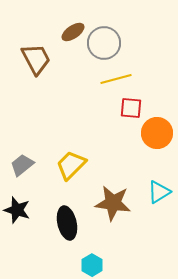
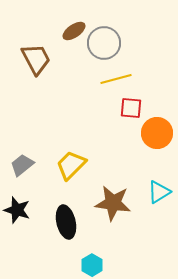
brown ellipse: moved 1 px right, 1 px up
black ellipse: moved 1 px left, 1 px up
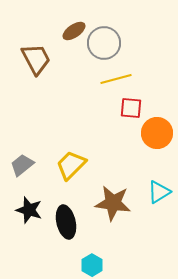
black star: moved 12 px right
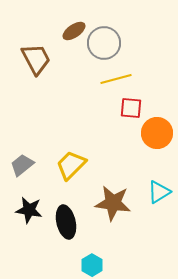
black star: rotated 8 degrees counterclockwise
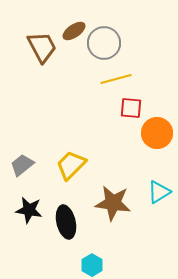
brown trapezoid: moved 6 px right, 12 px up
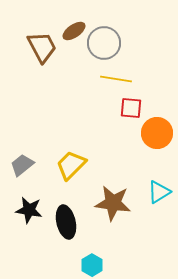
yellow line: rotated 24 degrees clockwise
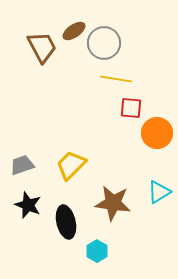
gray trapezoid: rotated 20 degrees clockwise
black star: moved 1 px left, 5 px up; rotated 12 degrees clockwise
cyan hexagon: moved 5 px right, 14 px up
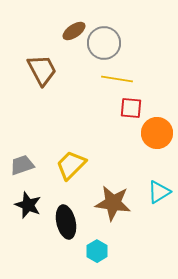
brown trapezoid: moved 23 px down
yellow line: moved 1 px right
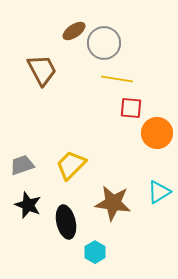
cyan hexagon: moved 2 px left, 1 px down
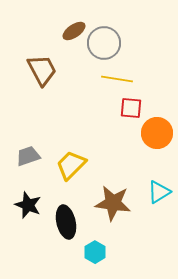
gray trapezoid: moved 6 px right, 9 px up
